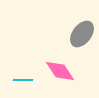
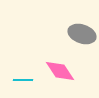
gray ellipse: rotated 72 degrees clockwise
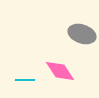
cyan line: moved 2 px right
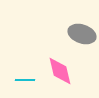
pink diamond: rotated 20 degrees clockwise
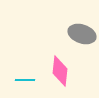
pink diamond: rotated 20 degrees clockwise
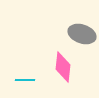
pink diamond: moved 3 px right, 4 px up
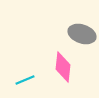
cyan line: rotated 24 degrees counterclockwise
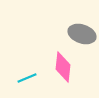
cyan line: moved 2 px right, 2 px up
